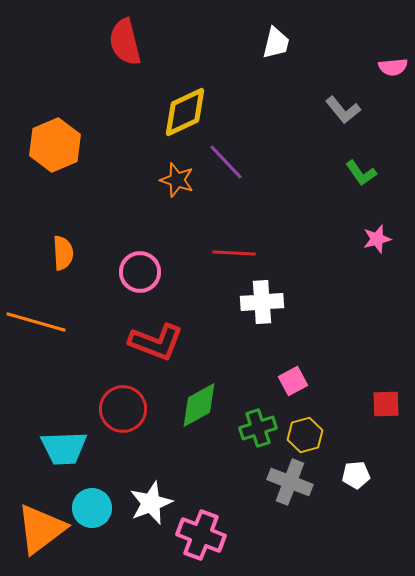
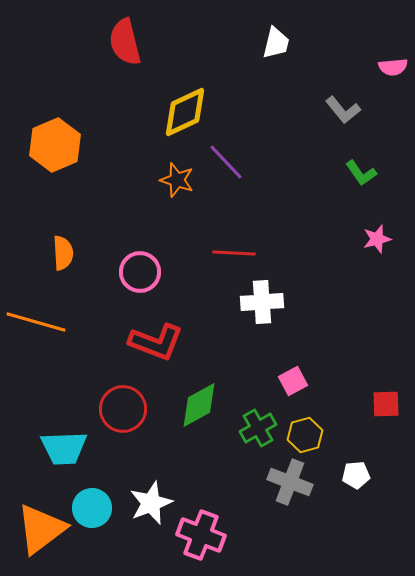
green cross: rotated 12 degrees counterclockwise
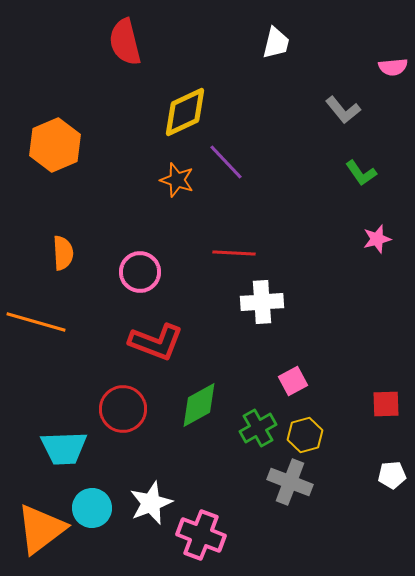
white pentagon: moved 36 px right
